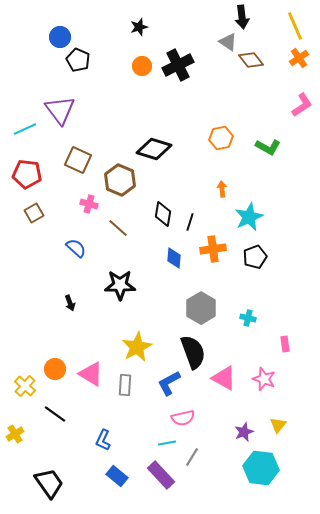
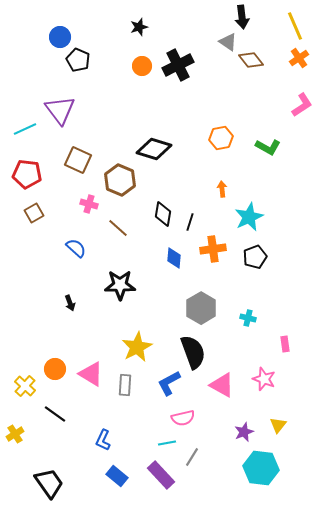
pink triangle at (224, 378): moved 2 px left, 7 px down
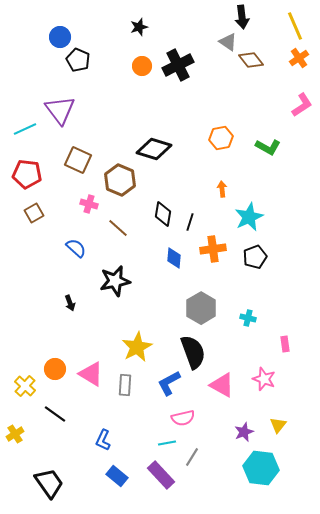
black star at (120, 285): moved 5 px left, 4 px up; rotated 12 degrees counterclockwise
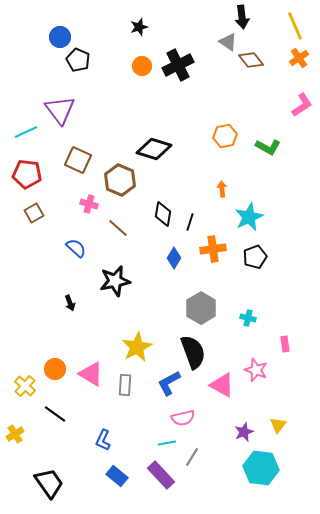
cyan line at (25, 129): moved 1 px right, 3 px down
orange hexagon at (221, 138): moved 4 px right, 2 px up
blue diamond at (174, 258): rotated 25 degrees clockwise
pink star at (264, 379): moved 8 px left, 9 px up
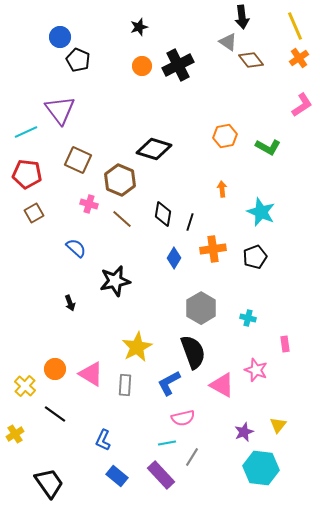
cyan star at (249, 217): moved 12 px right, 5 px up; rotated 24 degrees counterclockwise
brown line at (118, 228): moved 4 px right, 9 px up
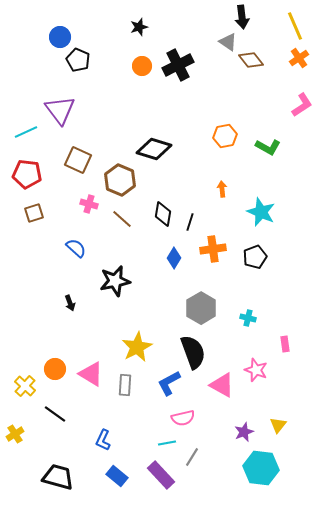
brown square at (34, 213): rotated 12 degrees clockwise
black trapezoid at (49, 483): moved 9 px right, 6 px up; rotated 40 degrees counterclockwise
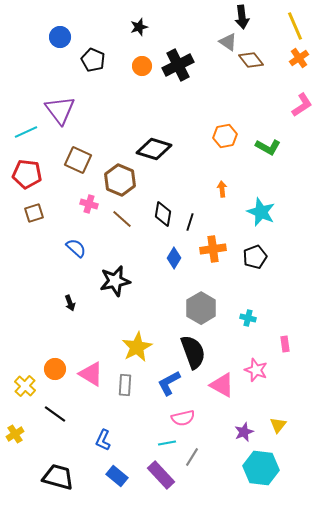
black pentagon at (78, 60): moved 15 px right
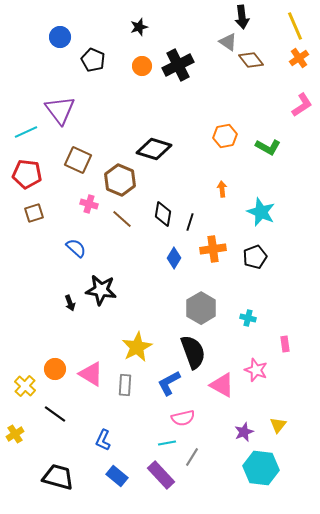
black star at (115, 281): moved 14 px left, 9 px down; rotated 20 degrees clockwise
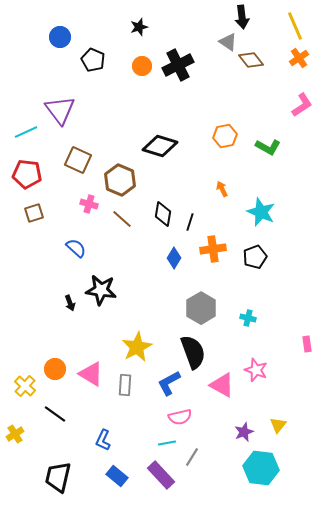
black diamond at (154, 149): moved 6 px right, 3 px up
orange arrow at (222, 189): rotated 21 degrees counterclockwise
pink rectangle at (285, 344): moved 22 px right
pink semicircle at (183, 418): moved 3 px left, 1 px up
black trapezoid at (58, 477): rotated 92 degrees counterclockwise
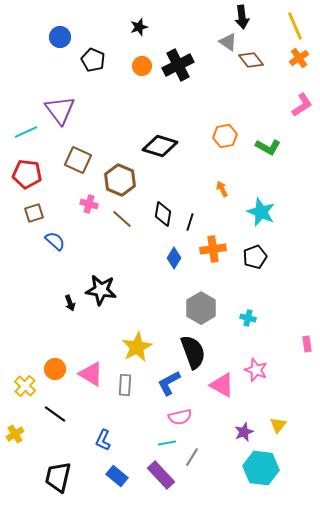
blue semicircle at (76, 248): moved 21 px left, 7 px up
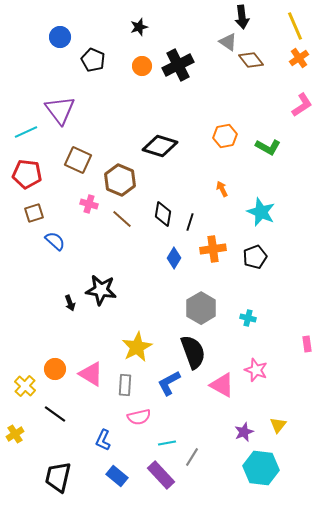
pink semicircle at (180, 417): moved 41 px left
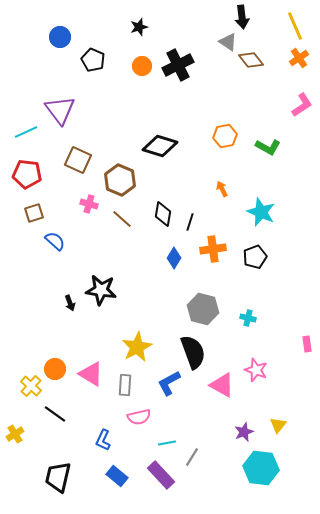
gray hexagon at (201, 308): moved 2 px right, 1 px down; rotated 16 degrees counterclockwise
yellow cross at (25, 386): moved 6 px right
